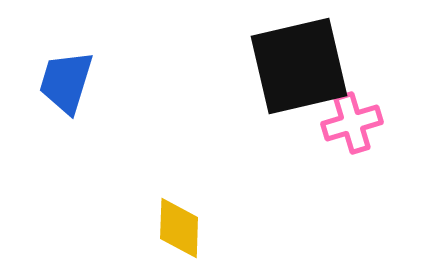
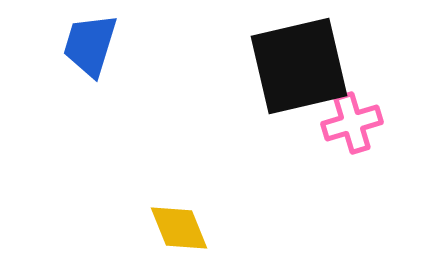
blue trapezoid: moved 24 px right, 37 px up
yellow diamond: rotated 24 degrees counterclockwise
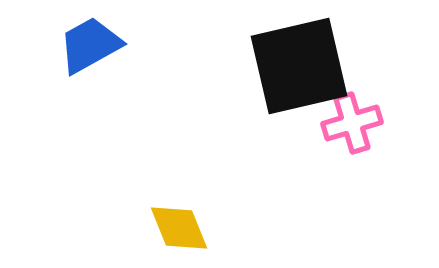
blue trapezoid: rotated 44 degrees clockwise
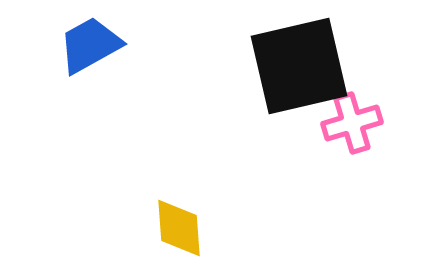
yellow diamond: rotated 18 degrees clockwise
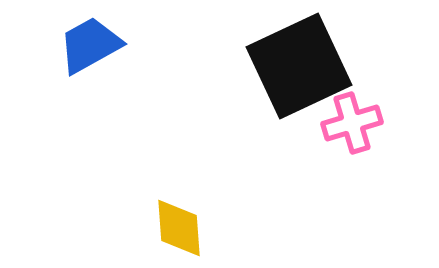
black square: rotated 12 degrees counterclockwise
